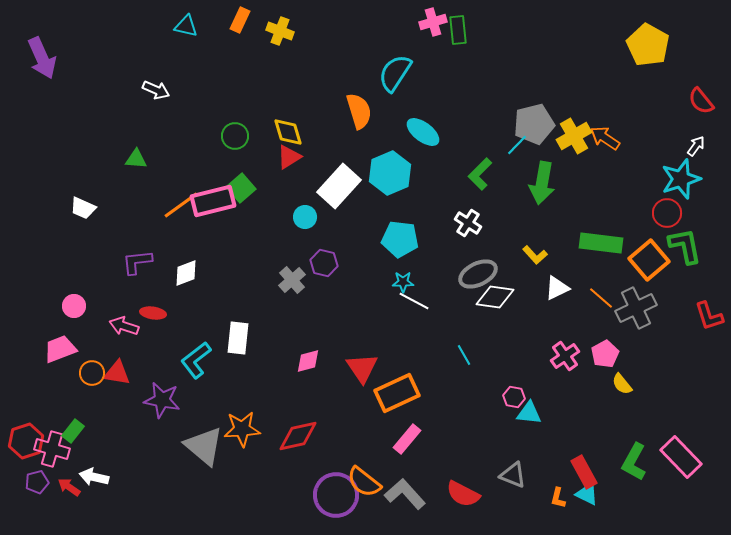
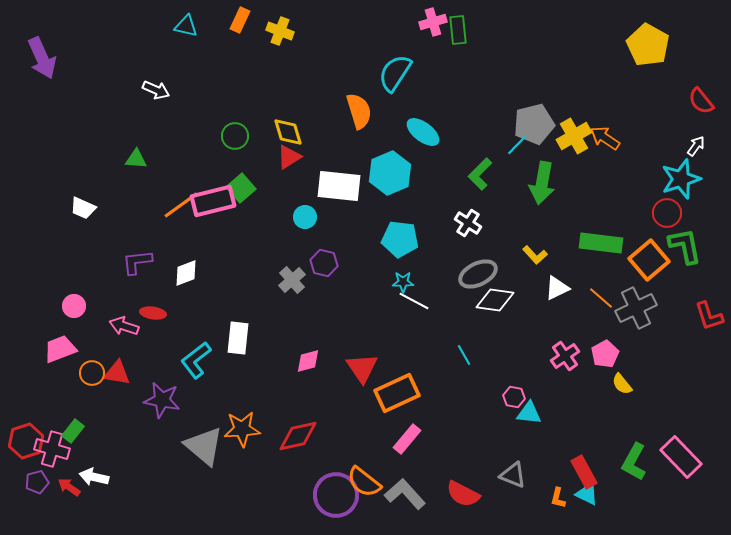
white rectangle at (339, 186): rotated 54 degrees clockwise
white diamond at (495, 297): moved 3 px down
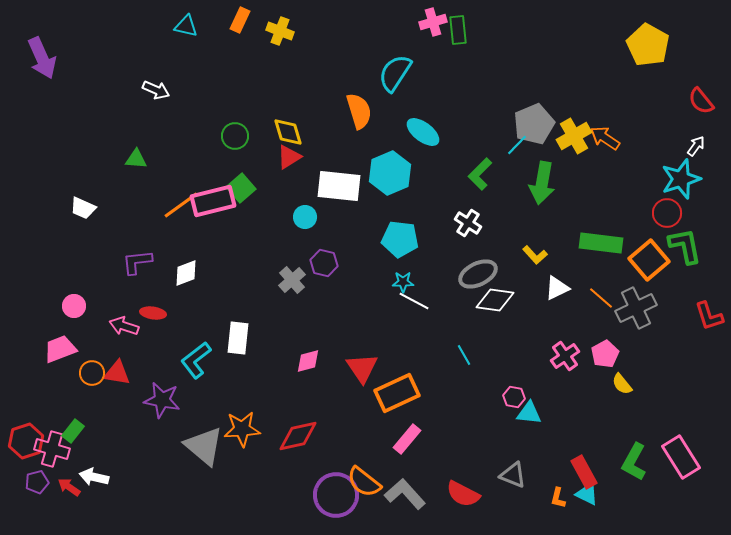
gray pentagon at (534, 124): rotated 9 degrees counterclockwise
pink rectangle at (681, 457): rotated 12 degrees clockwise
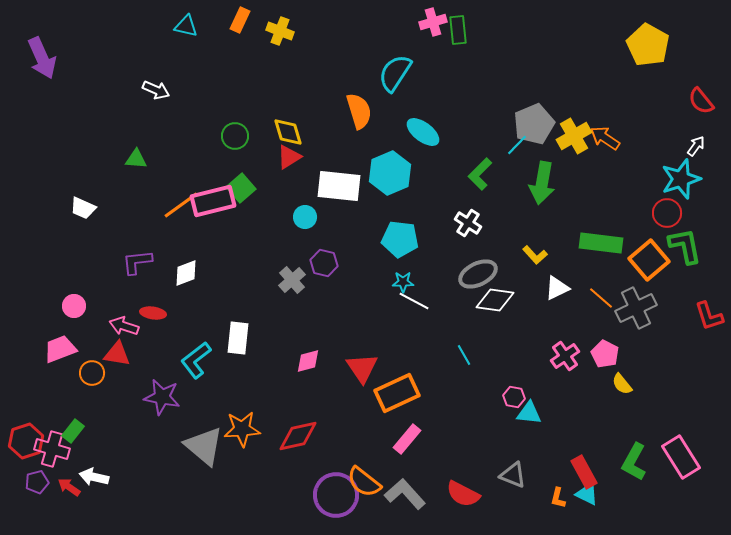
pink pentagon at (605, 354): rotated 16 degrees counterclockwise
red triangle at (117, 373): moved 19 px up
purple star at (162, 400): moved 3 px up
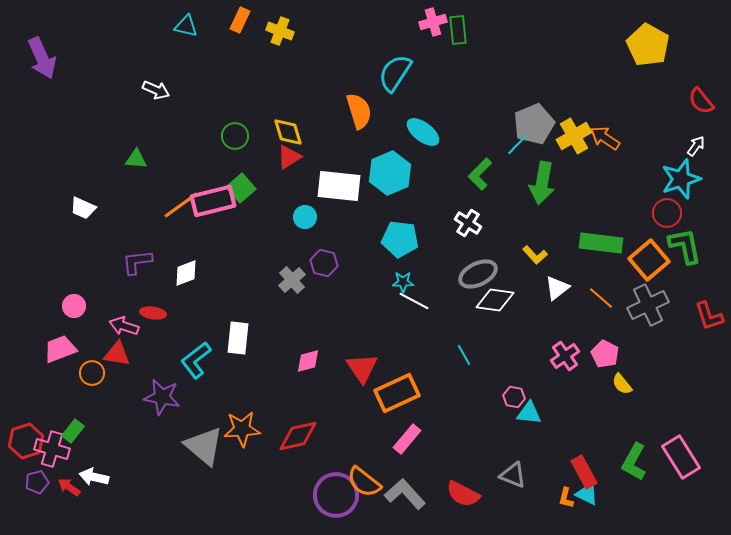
white triangle at (557, 288): rotated 12 degrees counterclockwise
gray cross at (636, 308): moved 12 px right, 3 px up
orange L-shape at (558, 498): moved 8 px right
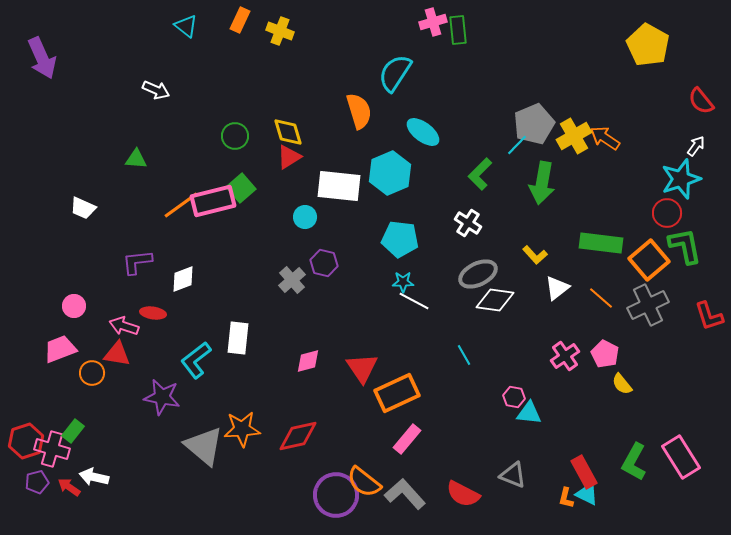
cyan triangle at (186, 26): rotated 25 degrees clockwise
white diamond at (186, 273): moved 3 px left, 6 px down
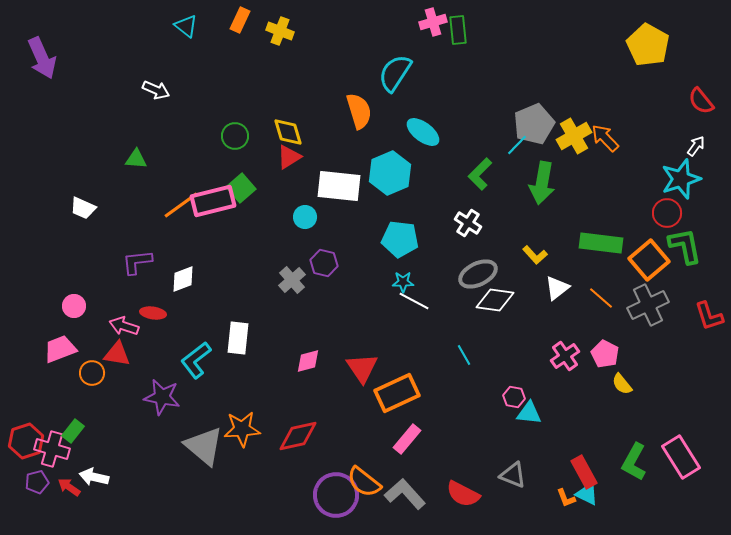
orange arrow at (605, 138): rotated 12 degrees clockwise
orange L-shape at (566, 498): rotated 35 degrees counterclockwise
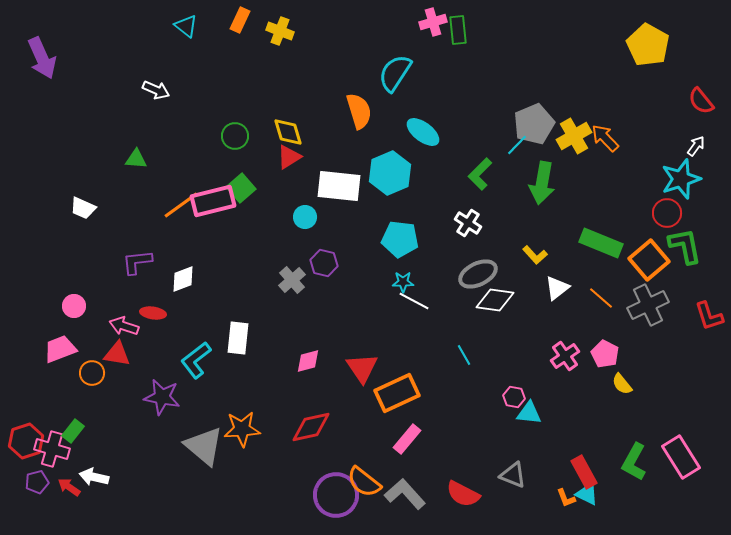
green rectangle at (601, 243): rotated 15 degrees clockwise
red diamond at (298, 436): moved 13 px right, 9 px up
